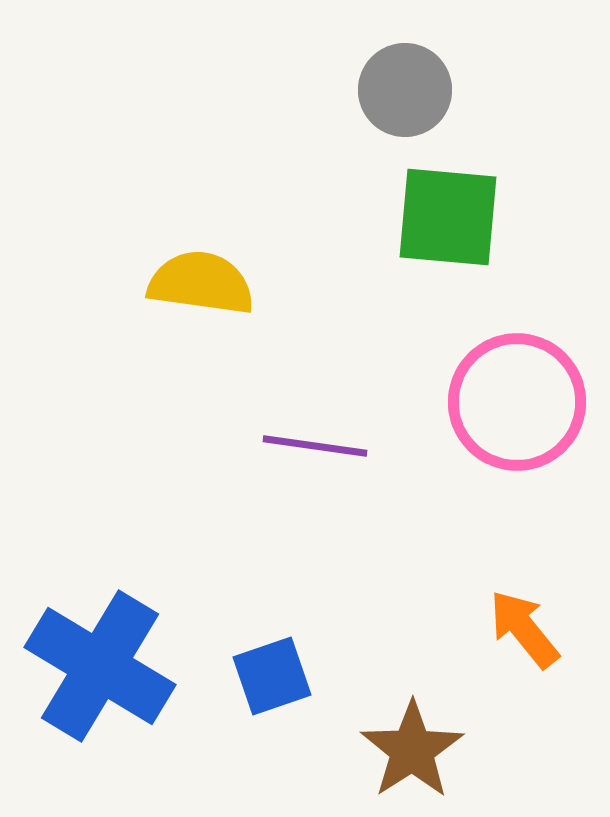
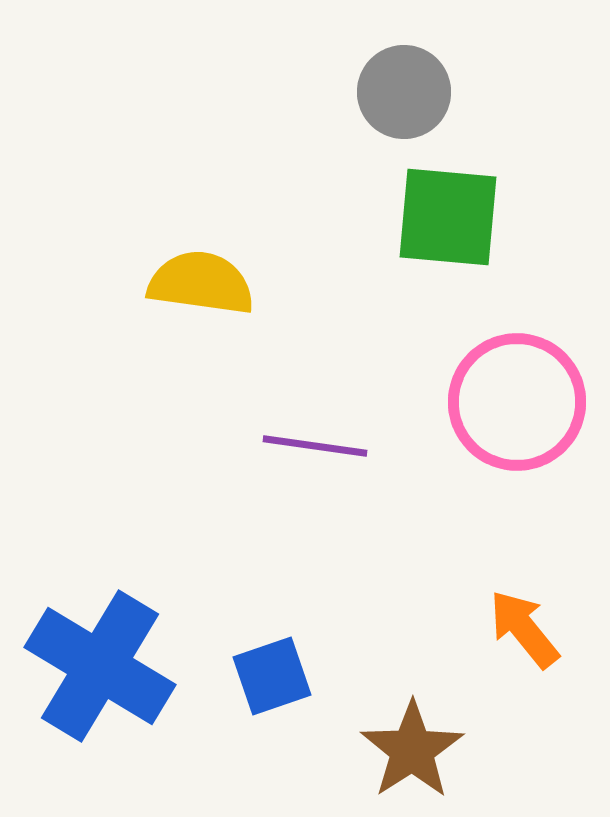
gray circle: moved 1 px left, 2 px down
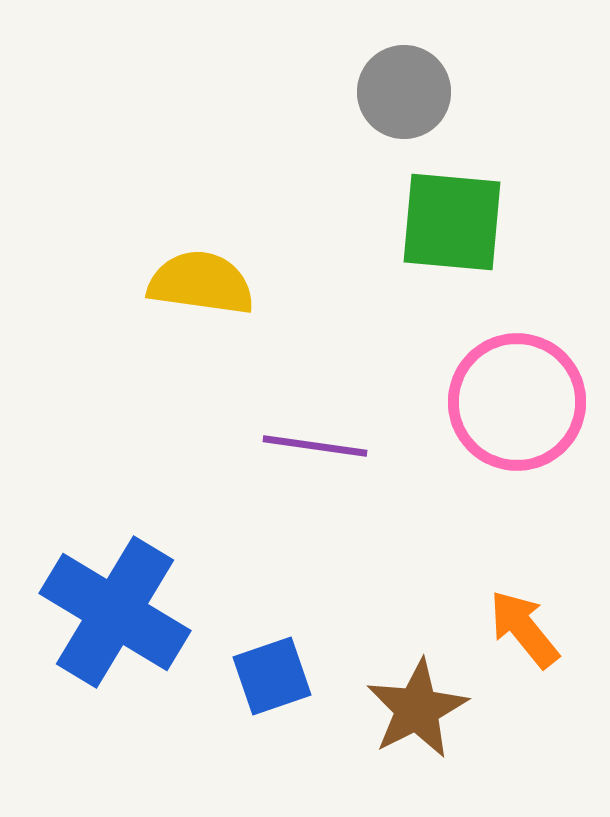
green square: moved 4 px right, 5 px down
blue cross: moved 15 px right, 54 px up
brown star: moved 5 px right, 41 px up; rotated 6 degrees clockwise
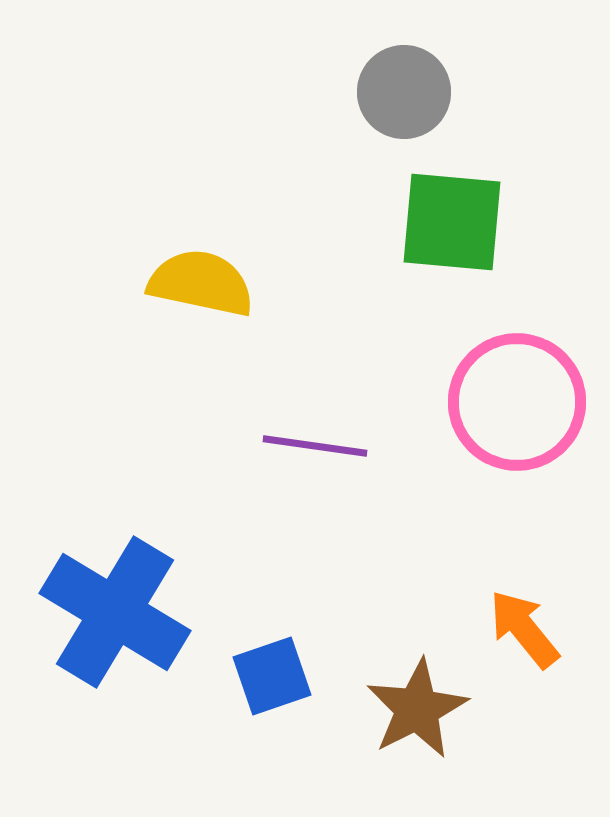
yellow semicircle: rotated 4 degrees clockwise
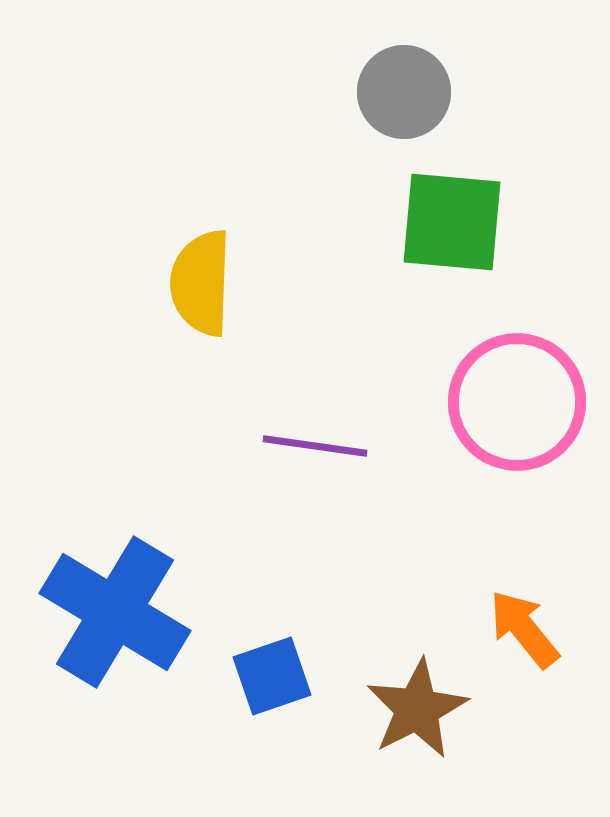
yellow semicircle: rotated 100 degrees counterclockwise
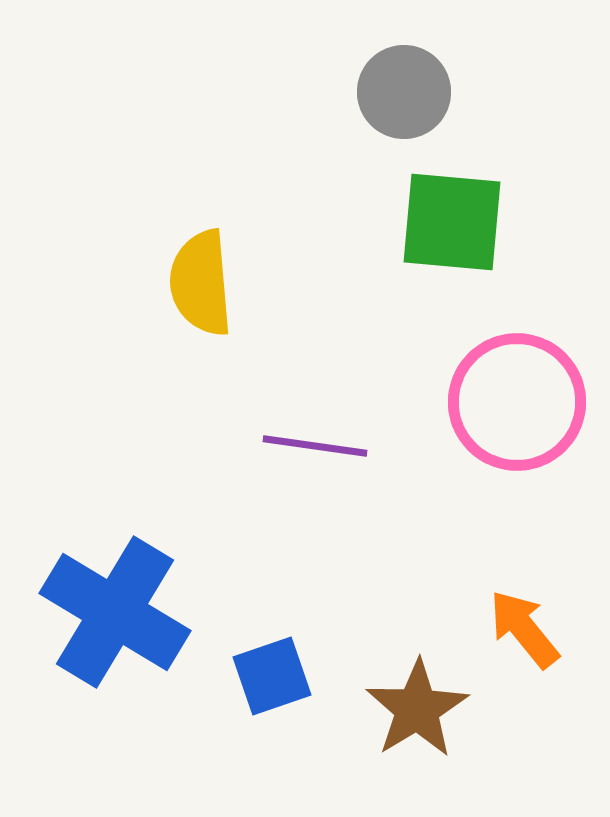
yellow semicircle: rotated 7 degrees counterclockwise
brown star: rotated 4 degrees counterclockwise
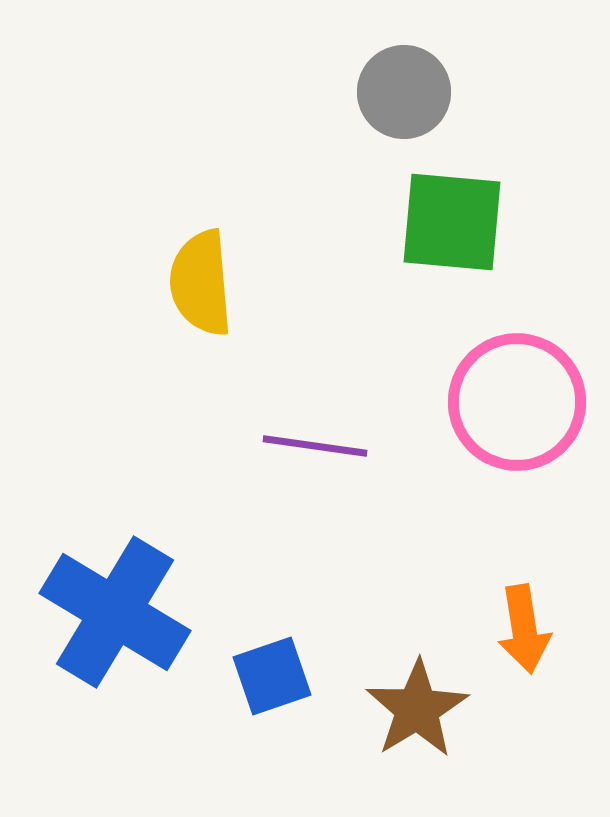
orange arrow: rotated 150 degrees counterclockwise
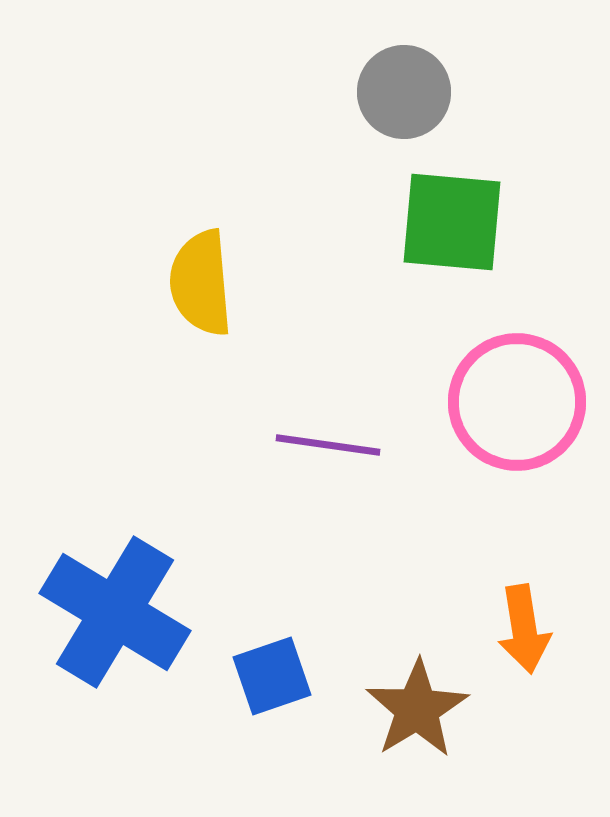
purple line: moved 13 px right, 1 px up
